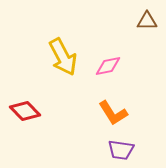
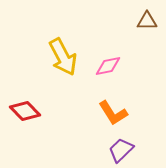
purple trapezoid: rotated 128 degrees clockwise
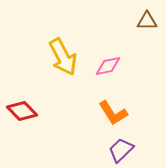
red diamond: moved 3 px left
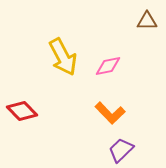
orange L-shape: moved 3 px left; rotated 12 degrees counterclockwise
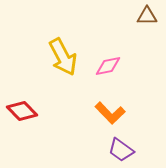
brown triangle: moved 5 px up
purple trapezoid: rotated 100 degrees counterclockwise
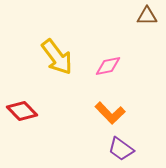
yellow arrow: moved 6 px left; rotated 9 degrees counterclockwise
purple trapezoid: moved 1 px up
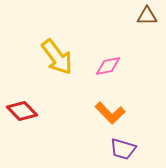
purple trapezoid: moved 2 px right; rotated 20 degrees counterclockwise
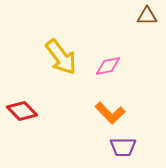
yellow arrow: moved 4 px right
purple trapezoid: moved 2 px up; rotated 16 degrees counterclockwise
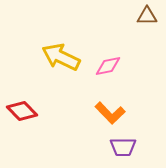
yellow arrow: rotated 153 degrees clockwise
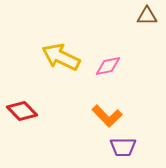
orange L-shape: moved 3 px left, 3 px down
